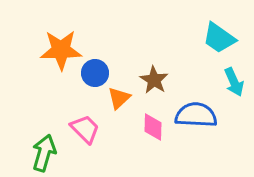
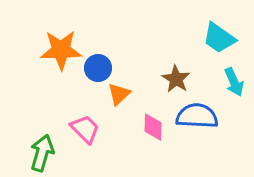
blue circle: moved 3 px right, 5 px up
brown star: moved 22 px right, 1 px up
orange triangle: moved 4 px up
blue semicircle: moved 1 px right, 1 px down
green arrow: moved 2 px left
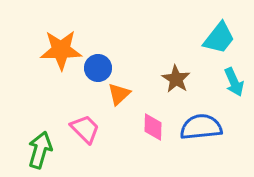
cyan trapezoid: rotated 87 degrees counterclockwise
blue semicircle: moved 4 px right, 11 px down; rotated 9 degrees counterclockwise
green arrow: moved 2 px left, 3 px up
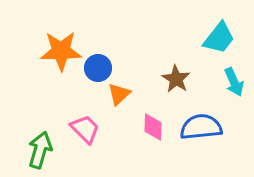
orange star: moved 1 px down
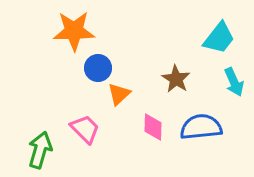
orange star: moved 13 px right, 20 px up
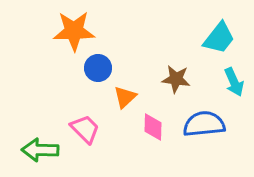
brown star: rotated 24 degrees counterclockwise
orange triangle: moved 6 px right, 3 px down
blue semicircle: moved 3 px right, 3 px up
green arrow: rotated 105 degrees counterclockwise
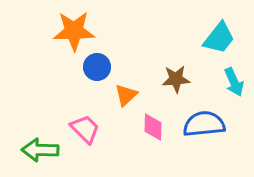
blue circle: moved 1 px left, 1 px up
brown star: rotated 12 degrees counterclockwise
orange triangle: moved 1 px right, 2 px up
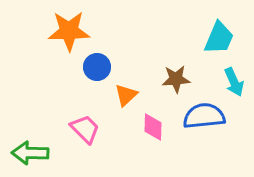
orange star: moved 5 px left
cyan trapezoid: rotated 15 degrees counterclockwise
blue semicircle: moved 8 px up
green arrow: moved 10 px left, 3 px down
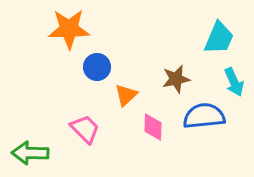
orange star: moved 2 px up
brown star: rotated 8 degrees counterclockwise
